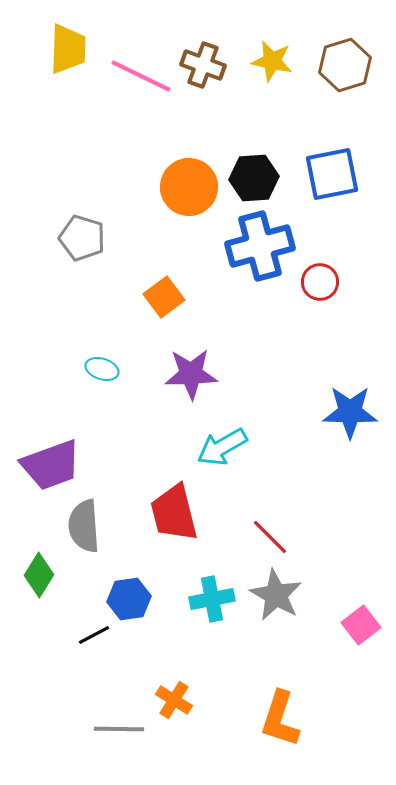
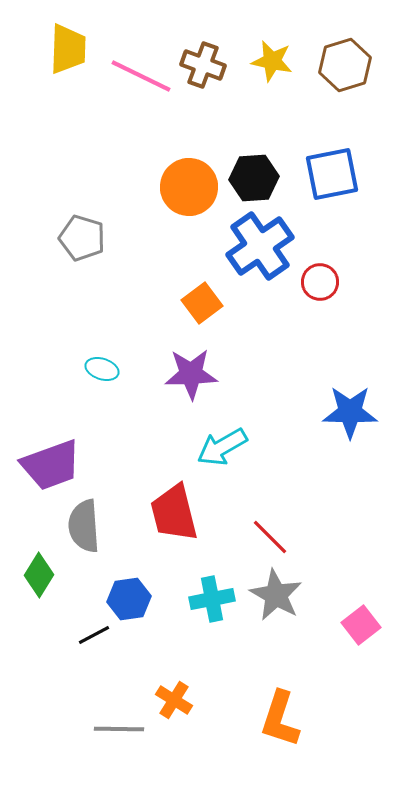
blue cross: rotated 20 degrees counterclockwise
orange square: moved 38 px right, 6 px down
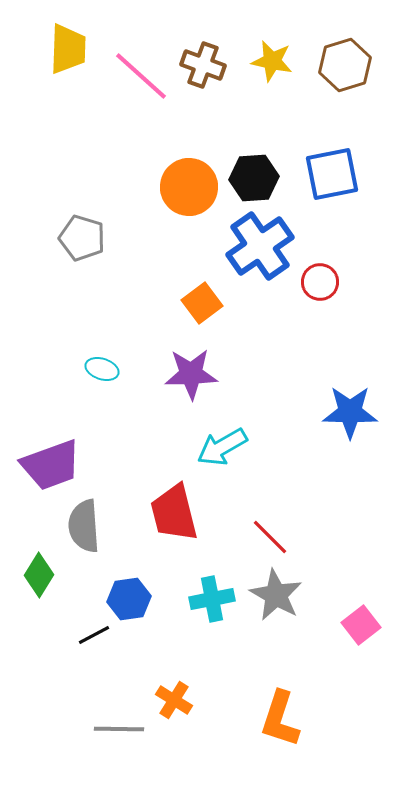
pink line: rotated 16 degrees clockwise
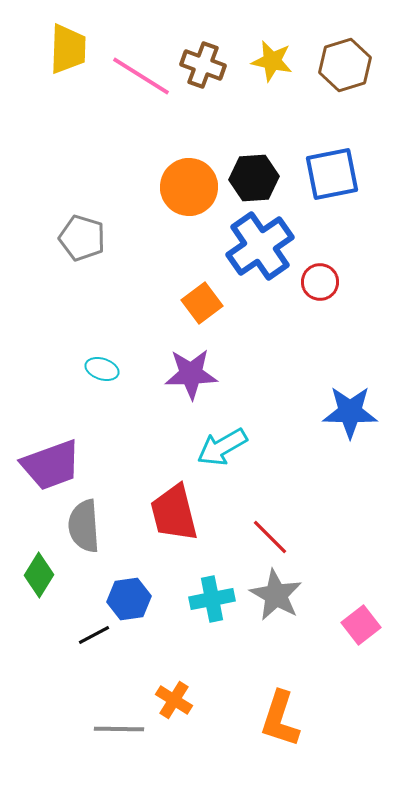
pink line: rotated 10 degrees counterclockwise
